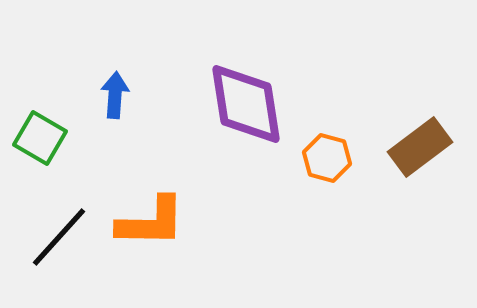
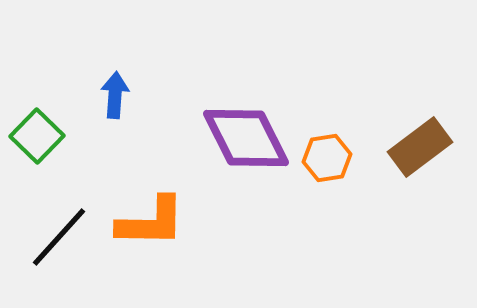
purple diamond: moved 34 px down; rotated 18 degrees counterclockwise
green square: moved 3 px left, 2 px up; rotated 14 degrees clockwise
orange hexagon: rotated 24 degrees counterclockwise
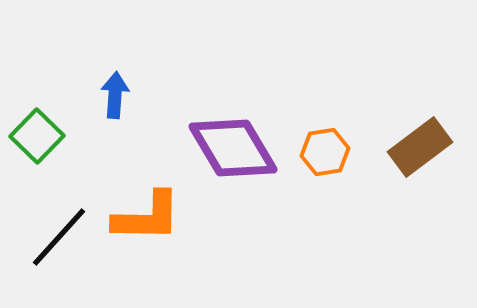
purple diamond: moved 13 px left, 10 px down; rotated 4 degrees counterclockwise
orange hexagon: moved 2 px left, 6 px up
orange L-shape: moved 4 px left, 5 px up
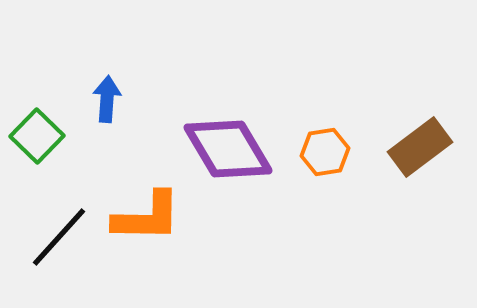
blue arrow: moved 8 px left, 4 px down
purple diamond: moved 5 px left, 1 px down
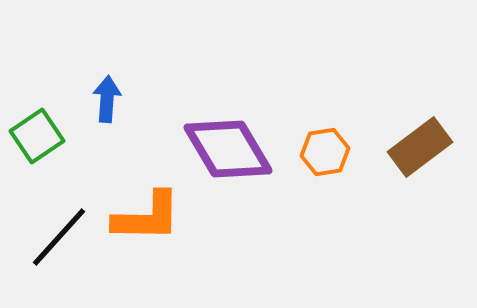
green square: rotated 12 degrees clockwise
